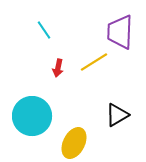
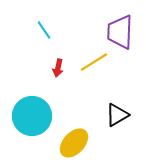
yellow ellipse: rotated 16 degrees clockwise
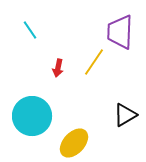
cyan line: moved 14 px left
yellow line: rotated 24 degrees counterclockwise
black triangle: moved 8 px right
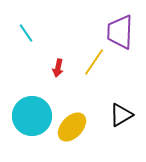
cyan line: moved 4 px left, 3 px down
black triangle: moved 4 px left
yellow ellipse: moved 2 px left, 16 px up
